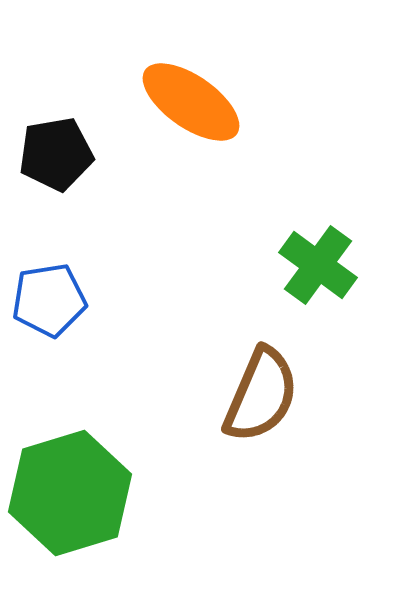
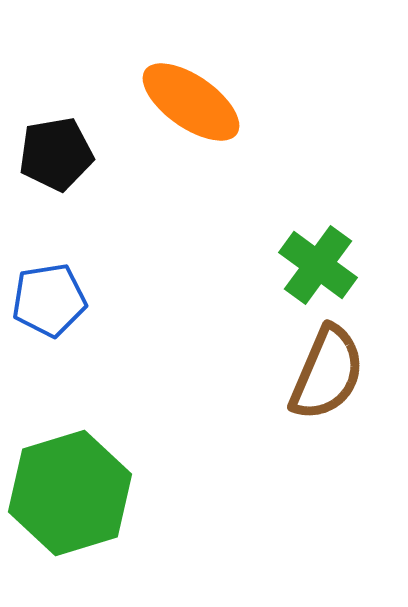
brown semicircle: moved 66 px right, 22 px up
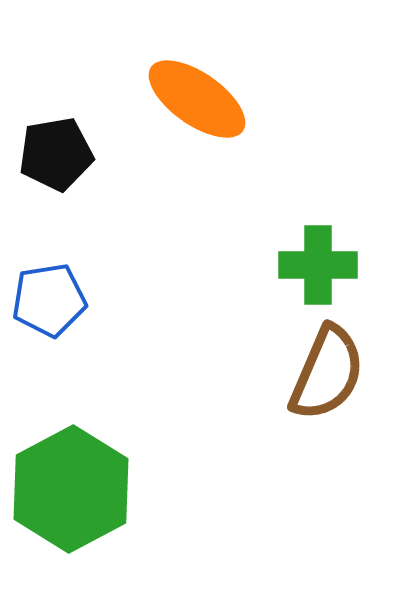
orange ellipse: moved 6 px right, 3 px up
green cross: rotated 36 degrees counterclockwise
green hexagon: moved 1 px right, 4 px up; rotated 11 degrees counterclockwise
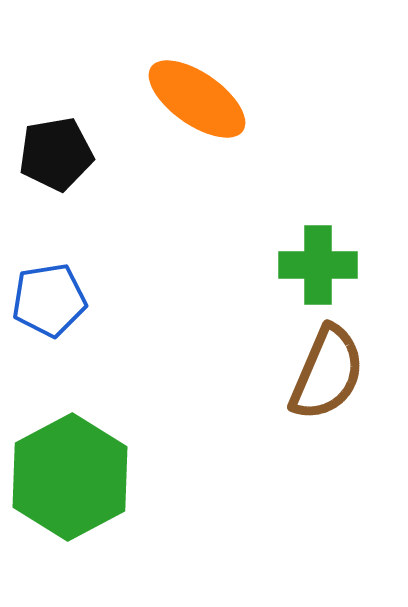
green hexagon: moved 1 px left, 12 px up
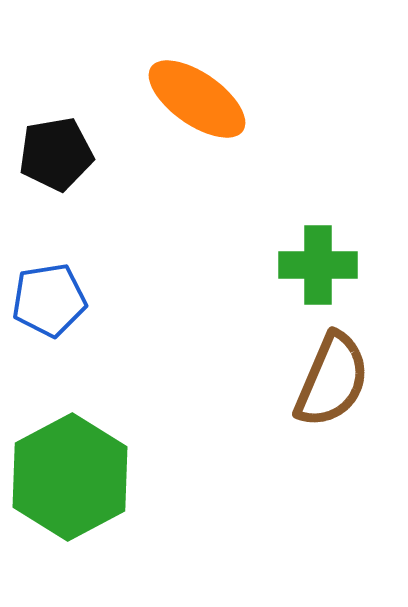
brown semicircle: moved 5 px right, 7 px down
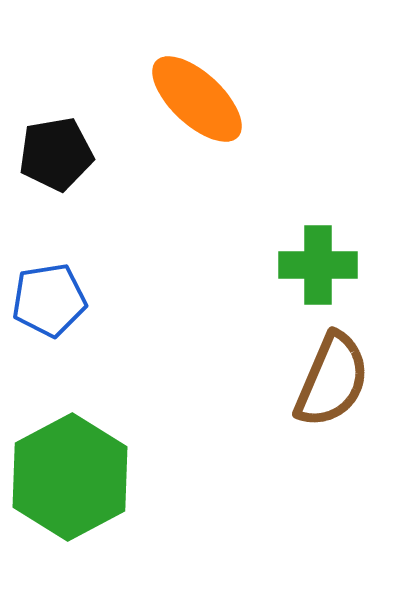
orange ellipse: rotated 8 degrees clockwise
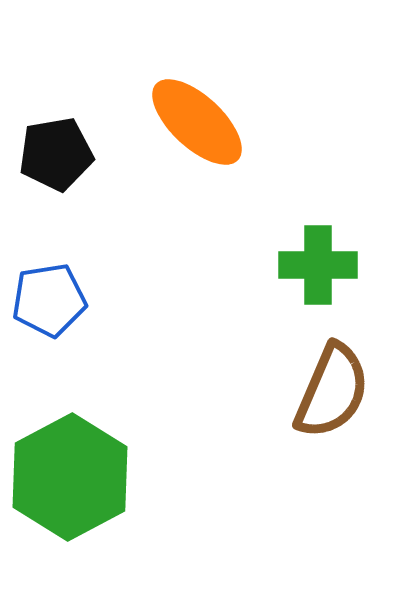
orange ellipse: moved 23 px down
brown semicircle: moved 11 px down
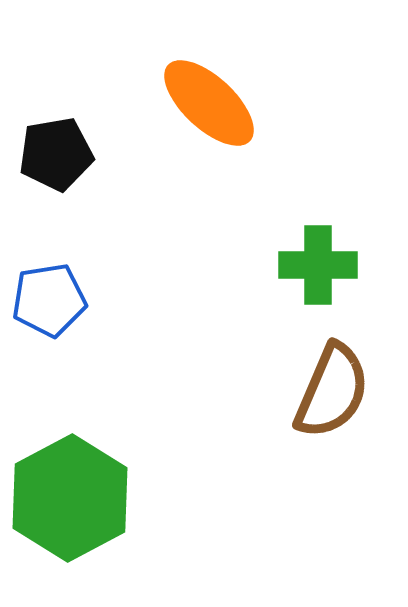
orange ellipse: moved 12 px right, 19 px up
green hexagon: moved 21 px down
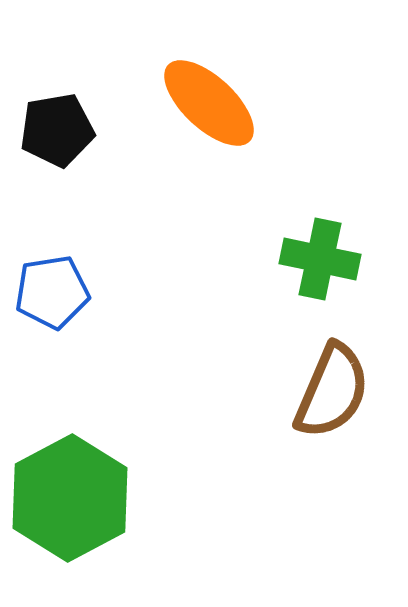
black pentagon: moved 1 px right, 24 px up
green cross: moved 2 px right, 6 px up; rotated 12 degrees clockwise
blue pentagon: moved 3 px right, 8 px up
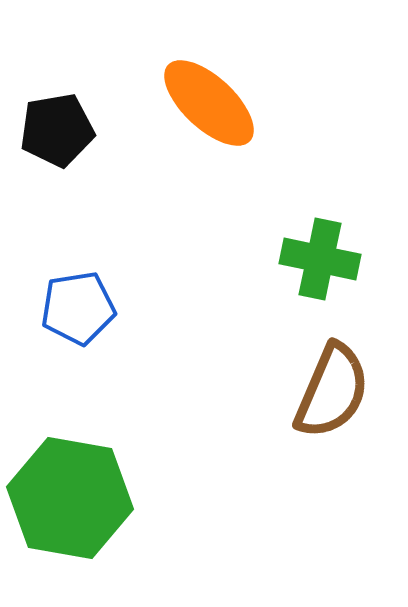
blue pentagon: moved 26 px right, 16 px down
green hexagon: rotated 22 degrees counterclockwise
